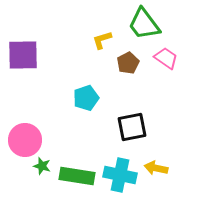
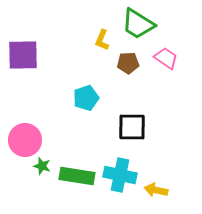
green trapezoid: moved 6 px left; rotated 21 degrees counterclockwise
yellow L-shape: rotated 50 degrees counterclockwise
brown pentagon: rotated 25 degrees clockwise
black square: rotated 12 degrees clockwise
yellow arrow: moved 22 px down
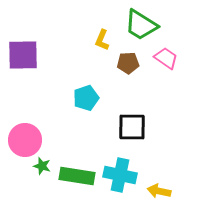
green trapezoid: moved 3 px right, 1 px down
yellow arrow: moved 3 px right, 1 px down
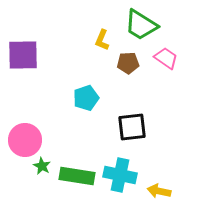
black square: rotated 8 degrees counterclockwise
green star: rotated 12 degrees clockwise
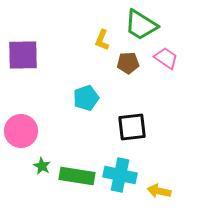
pink circle: moved 4 px left, 9 px up
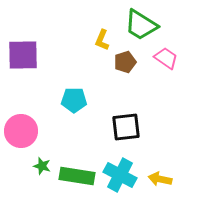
brown pentagon: moved 3 px left, 1 px up; rotated 15 degrees counterclockwise
cyan pentagon: moved 12 px left, 2 px down; rotated 20 degrees clockwise
black square: moved 6 px left
green star: rotated 12 degrees counterclockwise
cyan cross: rotated 16 degrees clockwise
yellow arrow: moved 1 px right, 12 px up
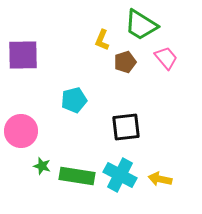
pink trapezoid: rotated 15 degrees clockwise
cyan pentagon: rotated 15 degrees counterclockwise
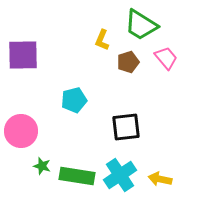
brown pentagon: moved 3 px right
cyan cross: rotated 28 degrees clockwise
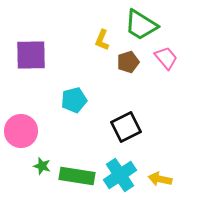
purple square: moved 8 px right
black square: rotated 20 degrees counterclockwise
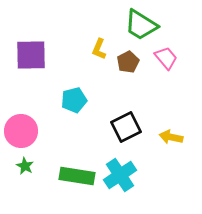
yellow L-shape: moved 3 px left, 9 px down
brown pentagon: rotated 10 degrees counterclockwise
green star: moved 17 px left; rotated 12 degrees clockwise
yellow arrow: moved 11 px right, 42 px up
